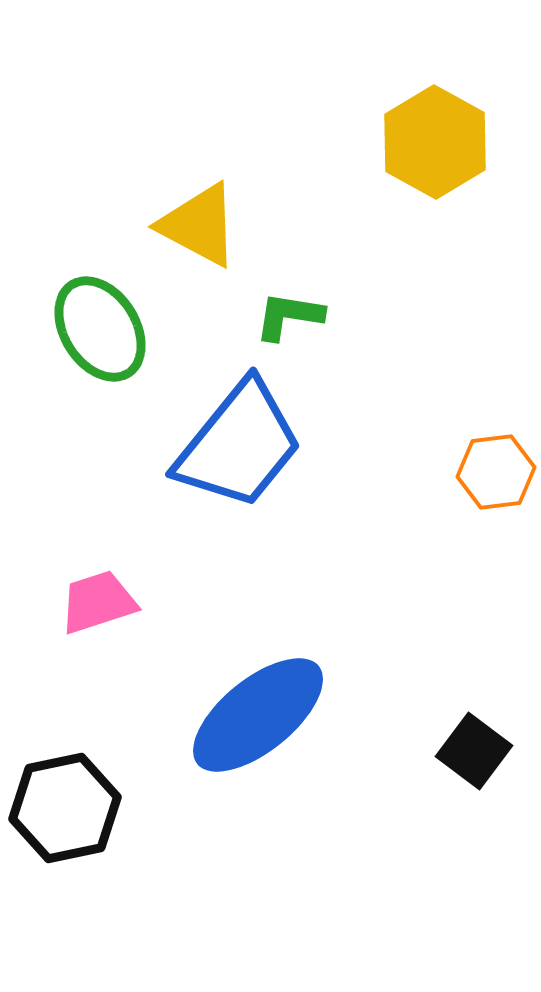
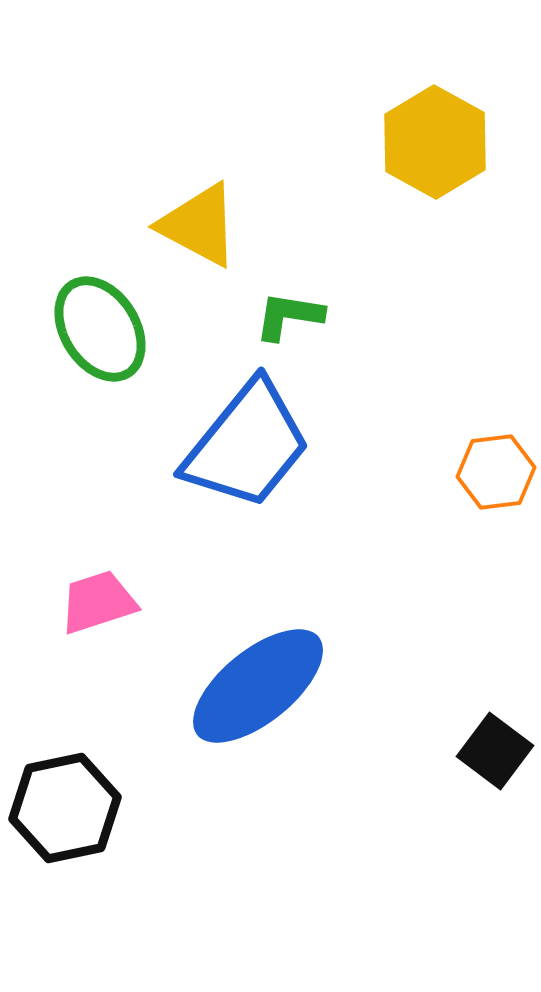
blue trapezoid: moved 8 px right
blue ellipse: moved 29 px up
black square: moved 21 px right
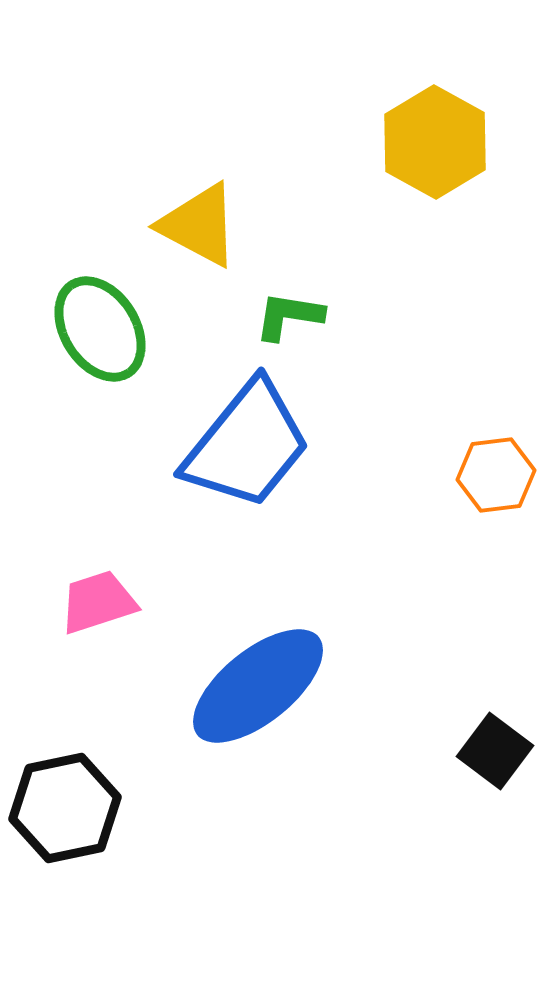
orange hexagon: moved 3 px down
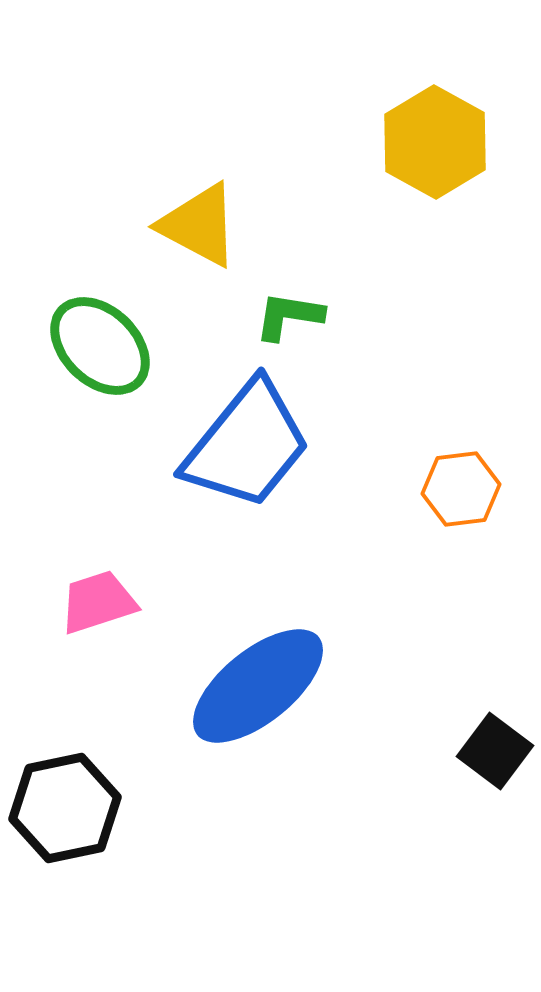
green ellipse: moved 17 px down; rotated 14 degrees counterclockwise
orange hexagon: moved 35 px left, 14 px down
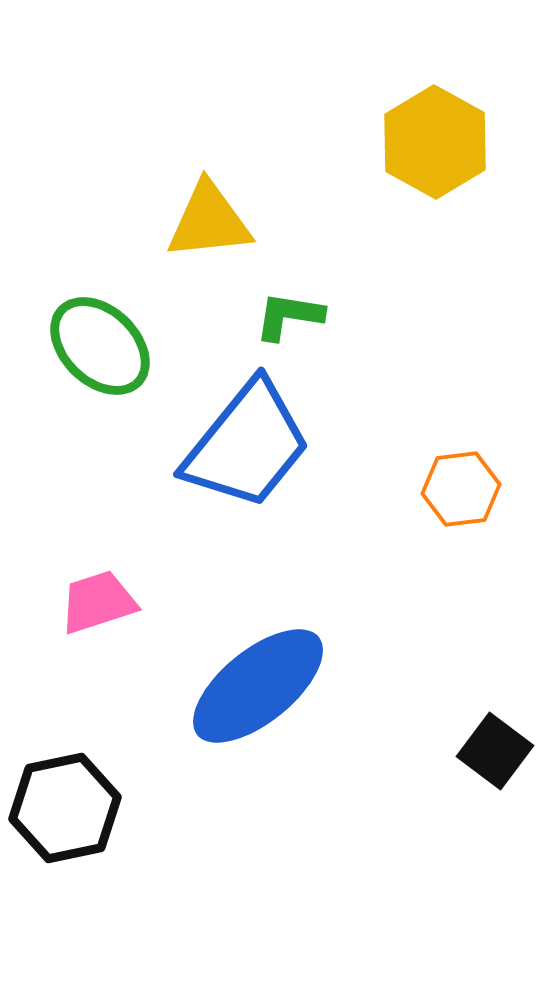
yellow triangle: moved 10 px right, 4 px up; rotated 34 degrees counterclockwise
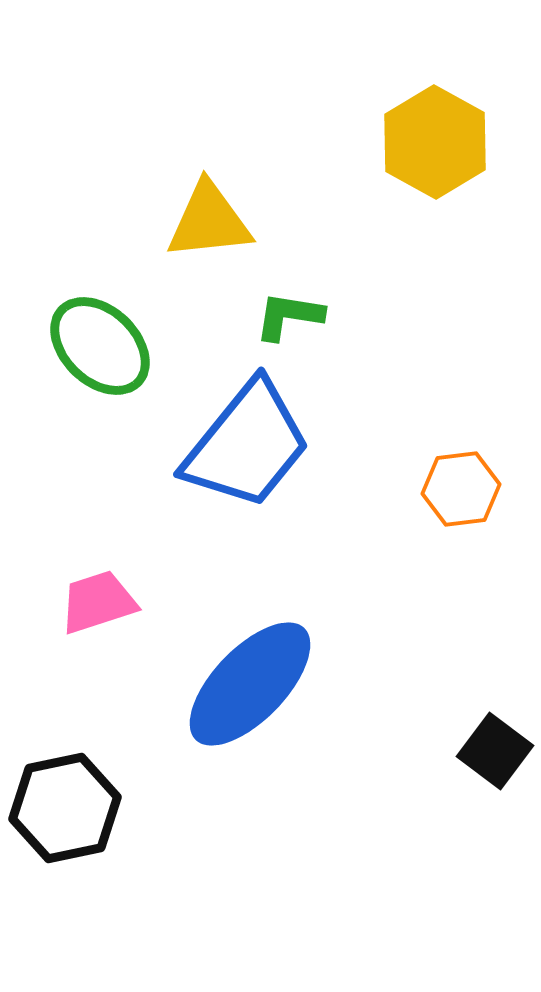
blue ellipse: moved 8 px left, 2 px up; rotated 7 degrees counterclockwise
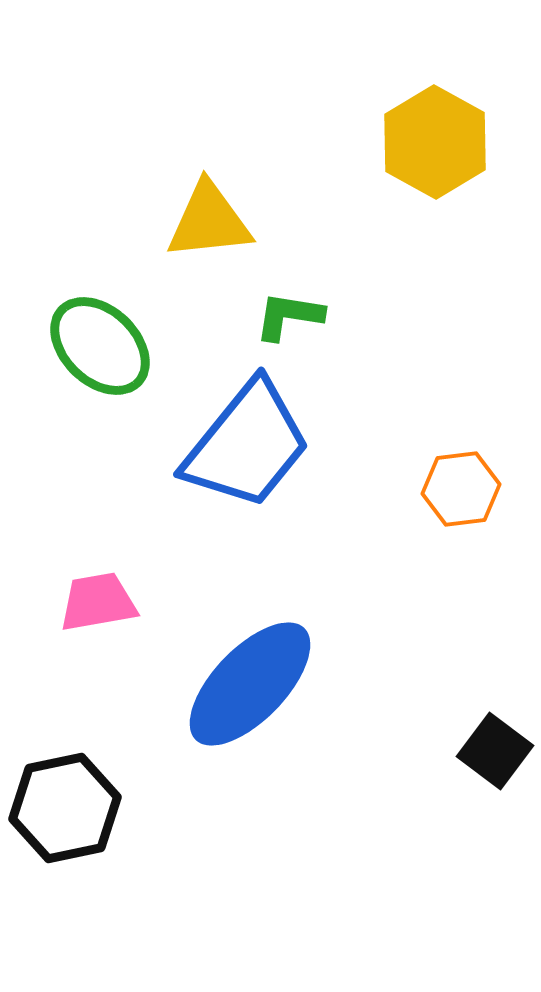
pink trapezoid: rotated 8 degrees clockwise
